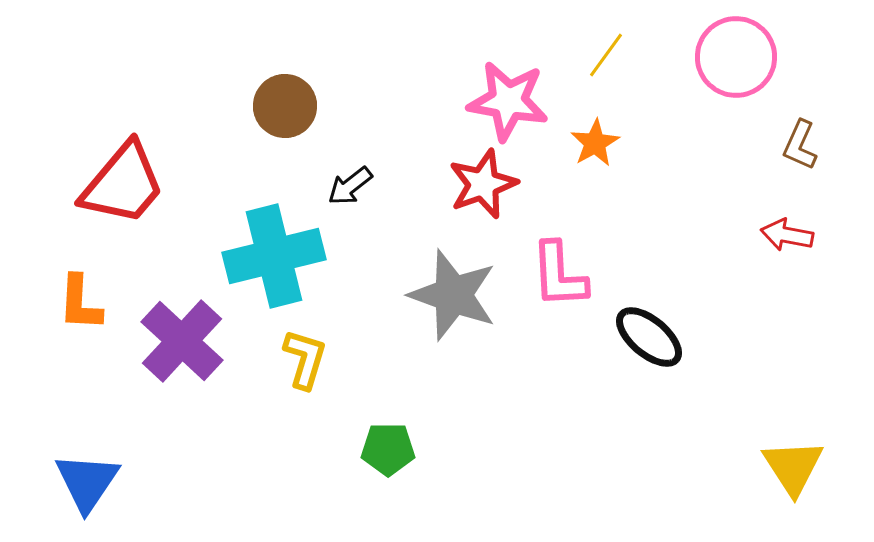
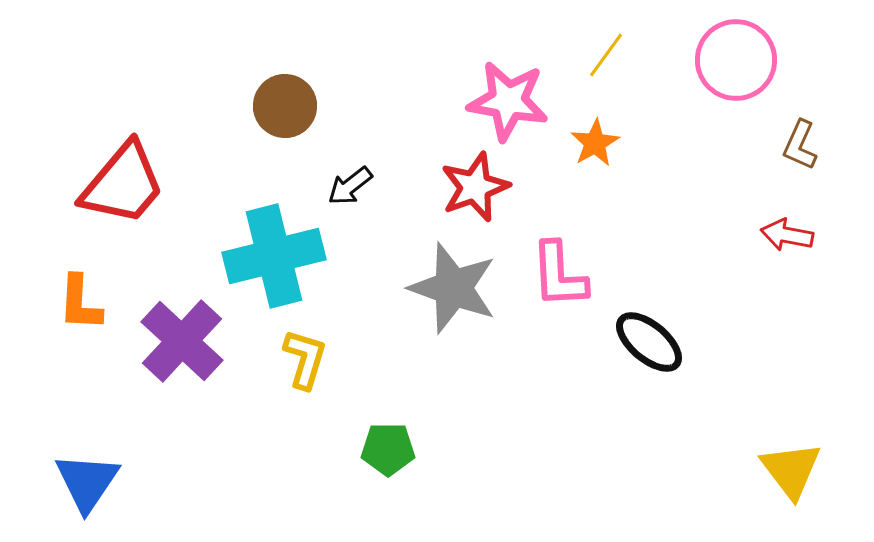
pink circle: moved 3 px down
red star: moved 8 px left, 3 px down
gray star: moved 7 px up
black ellipse: moved 5 px down
yellow triangle: moved 2 px left, 3 px down; rotated 4 degrees counterclockwise
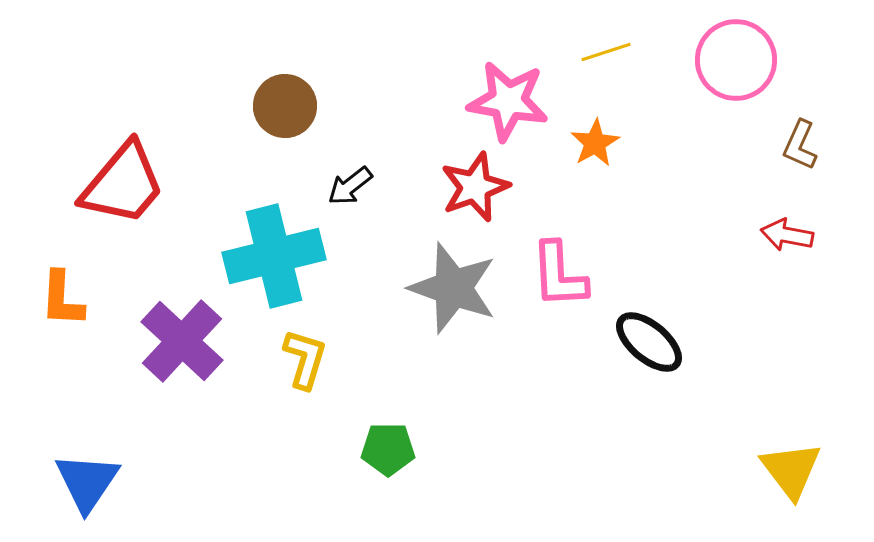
yellow line: moved 3 px up; rotated 36 degrees clockwise
orange L-shape: moved 18 px left, 4 px up
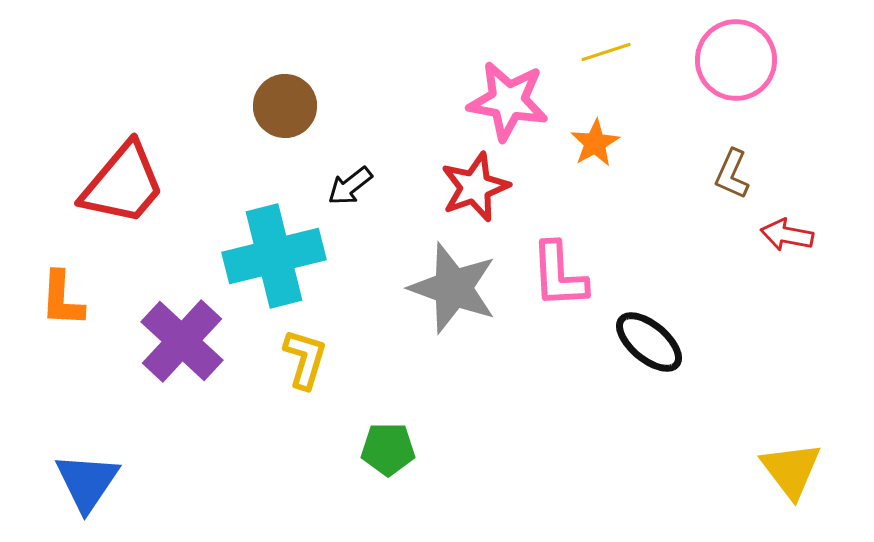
brown L-shape: moved 68 px left, 29 px down
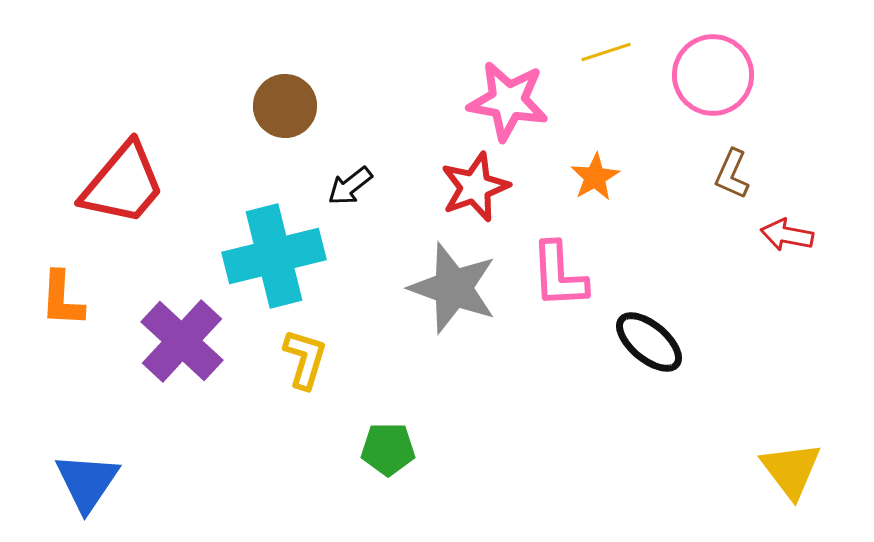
pink circle: moved 23 px left, 15 px down
orange star: moved 34 px down
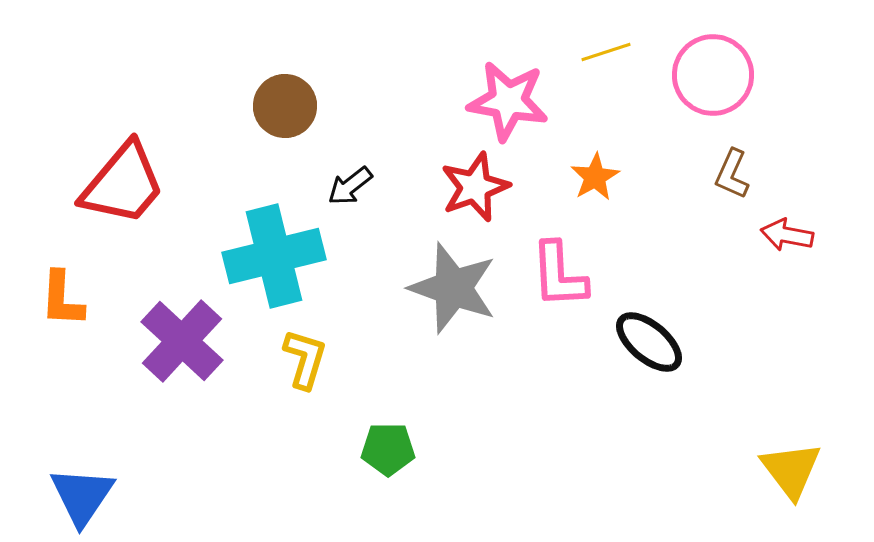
blue triangle: moved 5 px left, 14 px down
